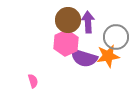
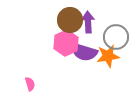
brown circle: moved 2 px right
purple semicircle: moved 6 px up
pink semicircle: moved 3 px left, 3 px down
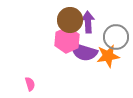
pink hexagon: moved 1 px right, 3 px up
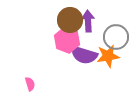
purple arrow: moved 1 px up
pink hexagon: rotated 15 degrees counterclockwise
purple semicircle: moved 3 px down
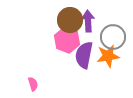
gray circle: moved 3 px left
purple semicircle: rotated 84 degrees clockwise
pink semicircle: moved 3 px right
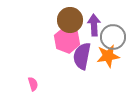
purple arrow: moved 6 px right, 4 px down
purple semicircle: moved 2 px left, 1 px down
